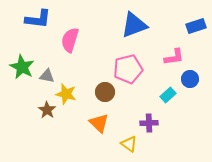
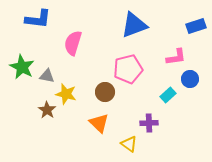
pink semicircle: moved 3 px right, 3 px down
pink L-shape: moved 2 px right
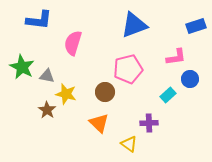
blue L-shape: moved 1 px right, 1 px down
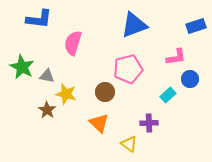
blue L-shape: moved 1 px up
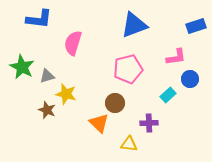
gray triangle: rotated 28 degrees counterclockwise
brown circle: moved 10 px right, 11 px down
brown star: rotated 12 degrees counterclockwise
yellow triangle: rotated 30 degrees counterclockwise
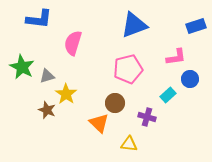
yellow star: rotated 20 degrees clockwise
purple cross: moved 2 px left, 6 px up; rotated 18 degrees clockwise
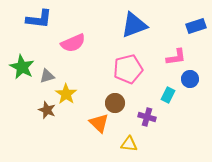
pink semicircle: rotated 130 degrees counterclockwise
cyan rectangle: rotated 21 degrees counterclockwise
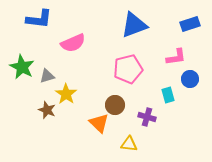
blue rectangle: moved 6 px left, 2 px up
cyan rectangle: rotated 42 degrees counterclockwise
brown circle: moved 2 px down
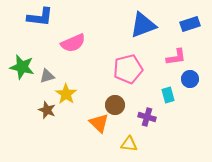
blue L-shape: moved 1 px right, 2 px up
blue triangle: moved 9 px right
green star: rotated 15 degrees counterclockwise
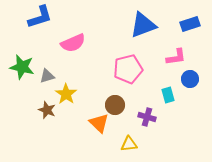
blue L-shape: rotated 24 degrees counterclockwise
yellow triangle: rotated 12 degrees counterclockwise
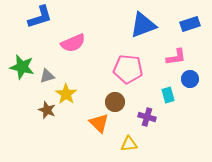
pink pentagon: rotated 20 degrees clockwise
brown circle: moved 3 px up
